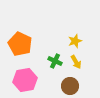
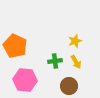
orange pentagon: moved 5 px left, 2 px down
green cross: rotated 32 degrees counterclockwise
pink hexagon: rotated 15 degrees clockwise
brown circle: moved 1 px left
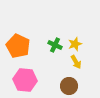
yellow star: moved 3 px down
orange pentagon: moved 3 px right
green cross: moved 16 px up; rotated 32 degrees clockwise
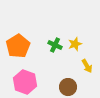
orange pentagon: rotated 15 degrees clockwise
yellow arrow: moved 11 px right, 4 px down
pink hexagon: moved 2 px down; rotated 15 degrees clockwise
brown circle: moved 1 px left, 1 px down
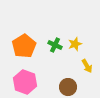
orange pentagon: moved 6 px right
